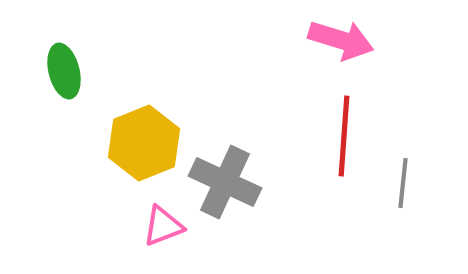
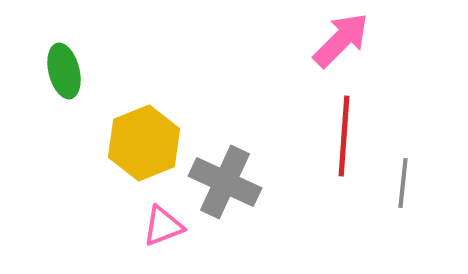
pink arrow: rotated 62 degrees counterclockwise
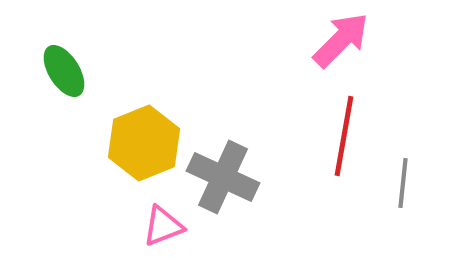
green ellipse: rotated 18 degrees counterclockwise
red line: rotated 6 degrees clockwise
gray cross: moved 2 px left, 5 px up
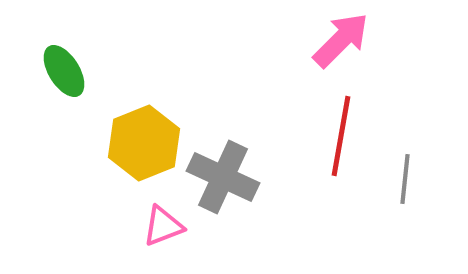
red line: moved 3 px left
gray line: moved 2 px right, 4 px up
